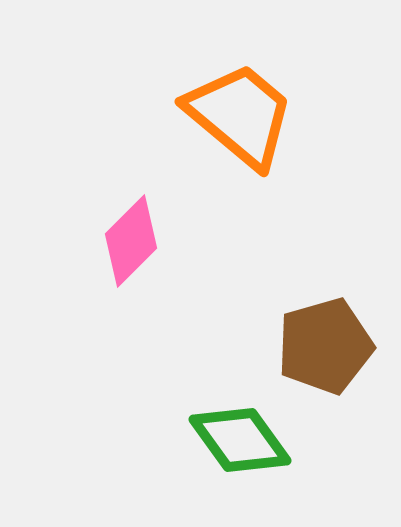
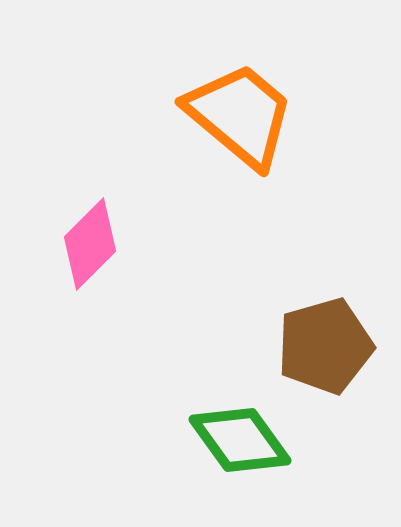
pink diamond: moved 41 px left, 3 px down
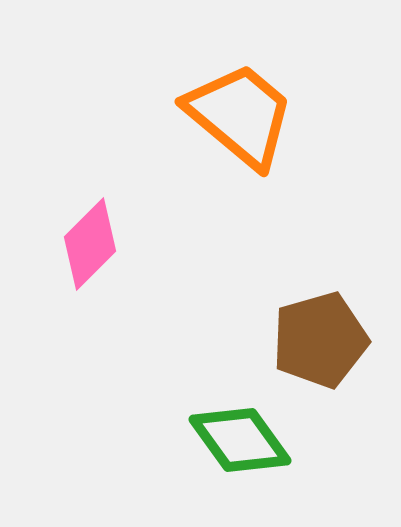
brown pentagon: moved 5 px left, 6 px up
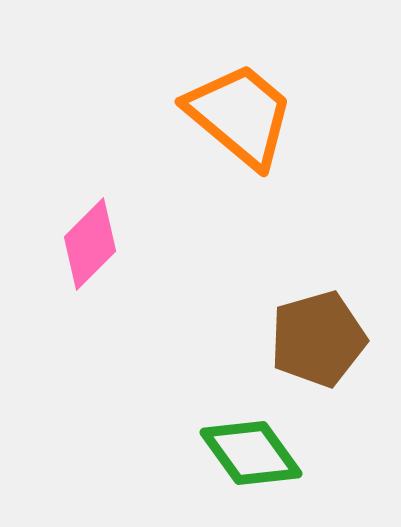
brown pentagon: moved 2 px left, 1 px up
green diamond: moved 11 px right, 13 px down
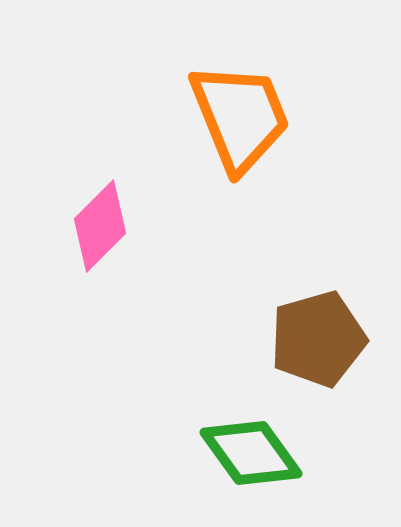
orange trapezoid: moved 2 px down; rotated 28 degrees clockwise
pink diamond: moved 10 px right, 18 px up
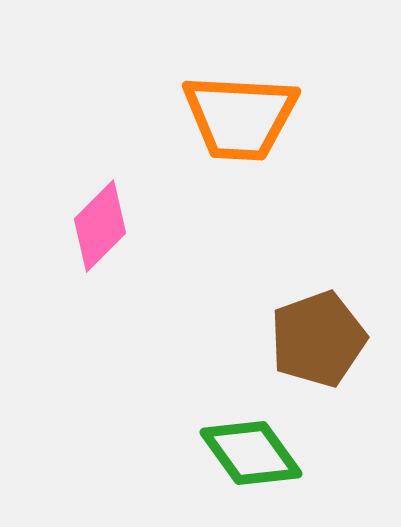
orange trapezoid: rotated 115 degrees clockwise
brown pentagon: rotated 4 degrees counterclockwise
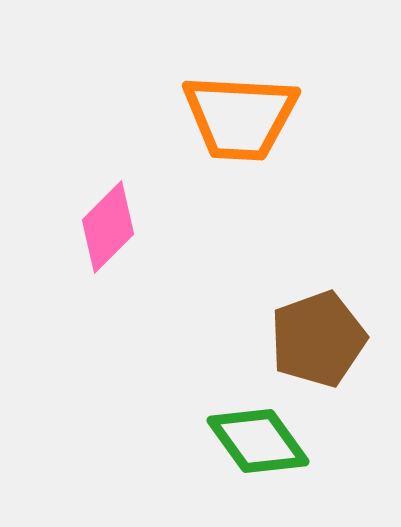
pink diamond: moved 8 px right, 1 px down
green diamond: moved 7 px right, 12 px up
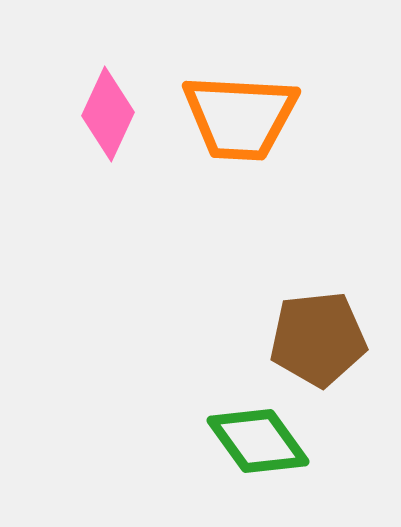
pink diamond: moved 113 px up; rotated 20 degrees counterclockwise
brown pentagon: rotated 14 degrees clockwise
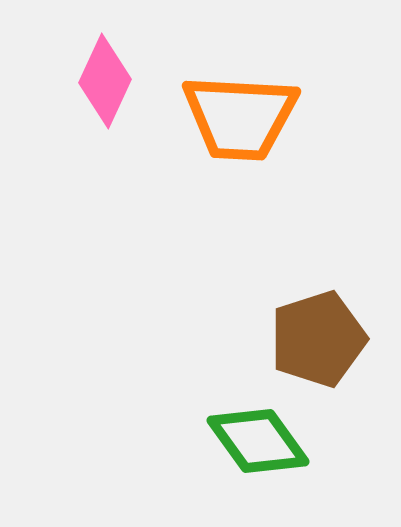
pink diamond: moved 3 px left, 33 px up
brown pentagon: rotated 12 degrees counterclockwise
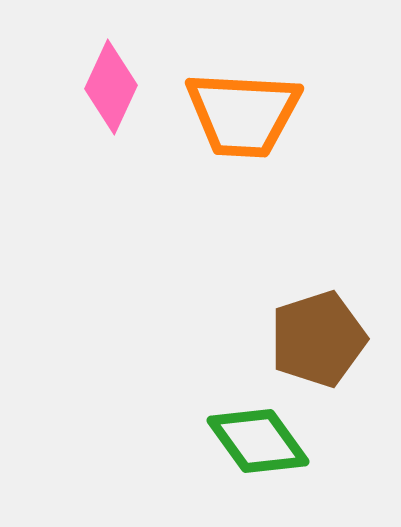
pink diamond: moved 6 px right, 6 px down
orange trapezoid: moved 3 px right, 3 px up
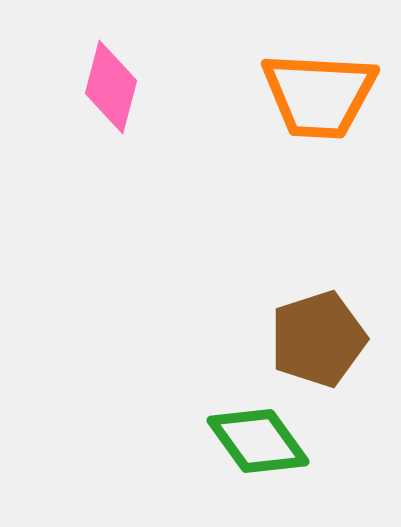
pink diamond: rotated 10 degrees counterclockwise
orange trapezoid: moved 76 px right, 19 px up
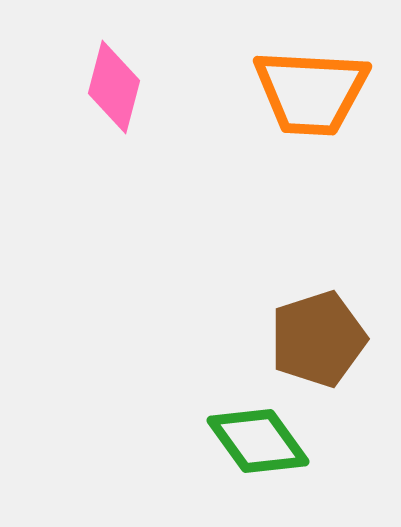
pink diamond: moved 3 px right
orange trapezoid: moved 8 px left, 3 px up
